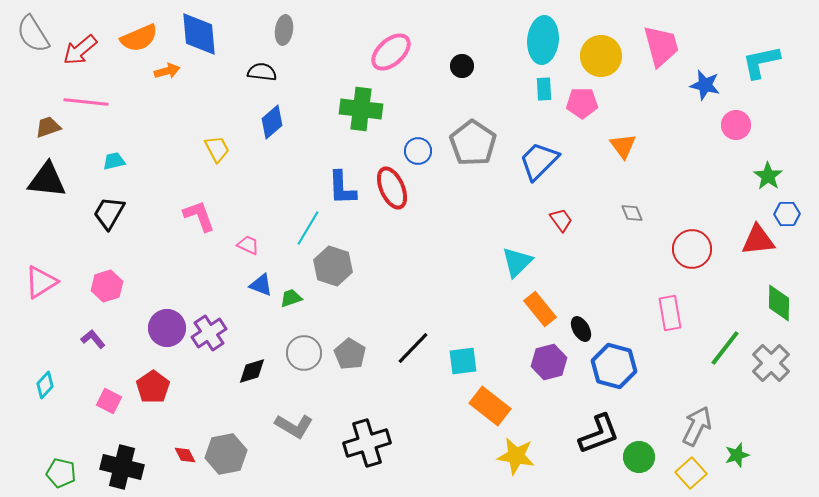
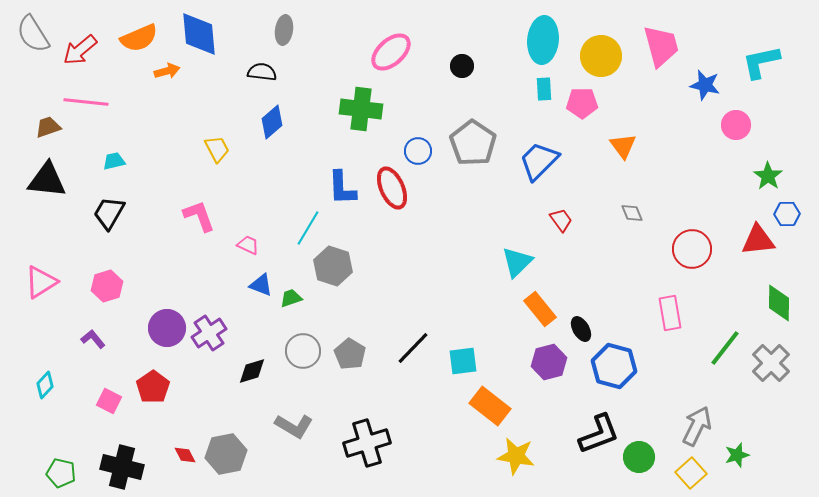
gray circle at (304, 353): moved 1 px left, 2 px up
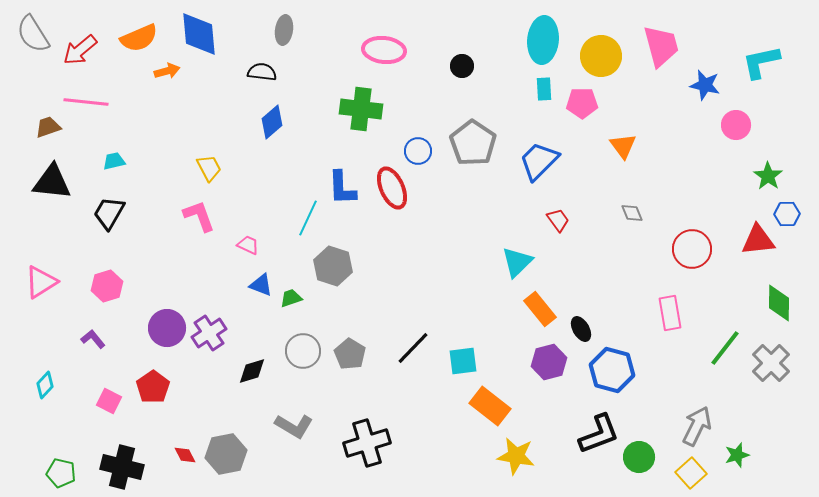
pink ellipse at (391, 52): moved 7 px left, 2 px up; rotated 48 degrees clockwise
yellow trapezoid at (217, 149): moved 8 px left, 19 px down
black triangle at (47, 180): moved 5 px right, 2 px down
red trapezoid at (561, 220): moved 3 px left
cyan line at (308, 228): moved 10 px up; rotated 6 degrees counterclockwise
blue hexagon at (614, 366): moved 2 px left, 4 px down
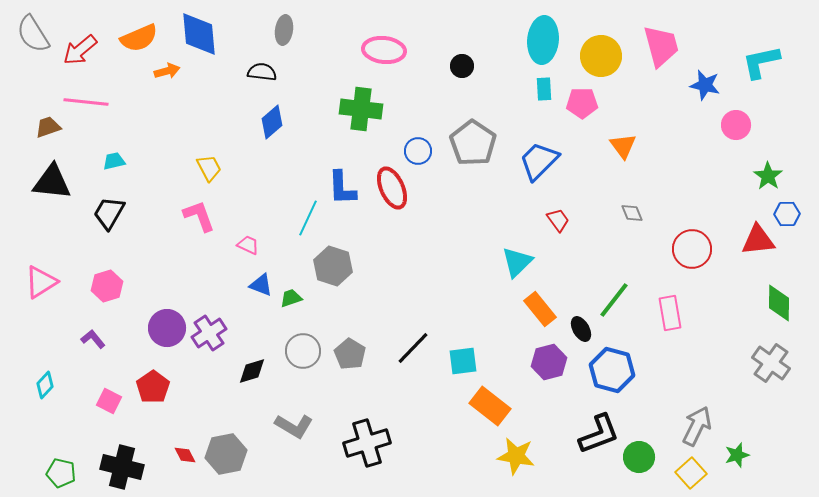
green line at (725, 348): moved 111 px left, 48 px up
gray cross at (771, 363): rotated 9 degrees counterclockwise
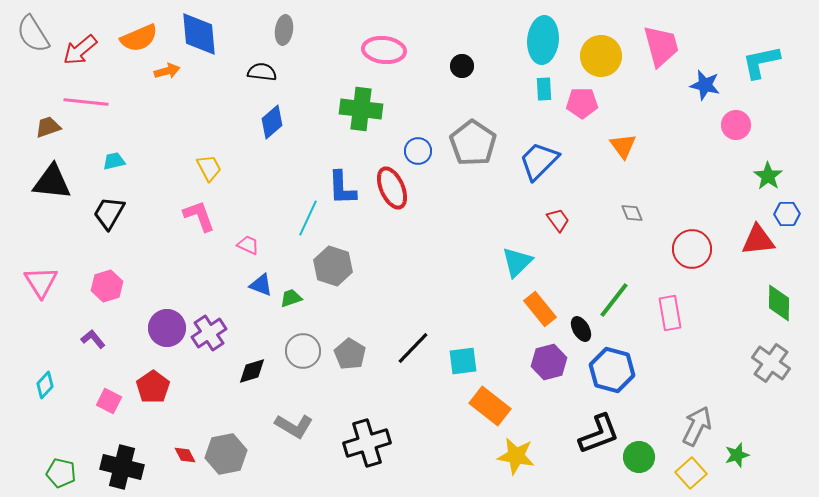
pink triangle at (41, 282): rotated 30 degrees counterclockwise
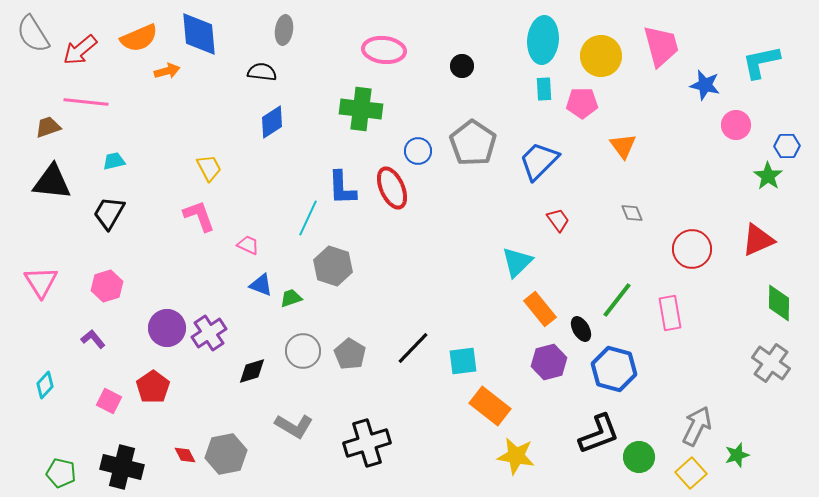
blue diamond at (272, 122): rotated 8 degrees clockwise
blue hexagon at (787, 214): moved 68 px up
red triangle at (758, 240): rotated 18 degrees counterclockwise
green line at (614, 300): moved 3 px right
blue hexagon at (612, 370): moved 2 px right, 1 px up
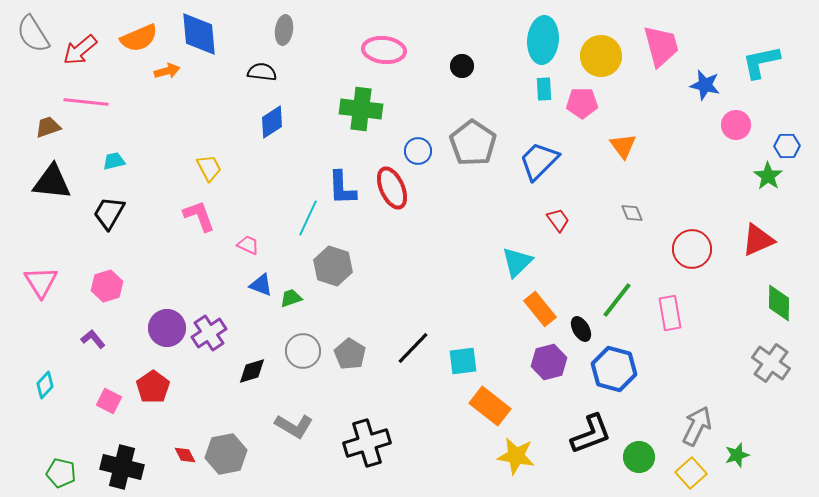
black L-shape at (599, 434): moved 8 px left
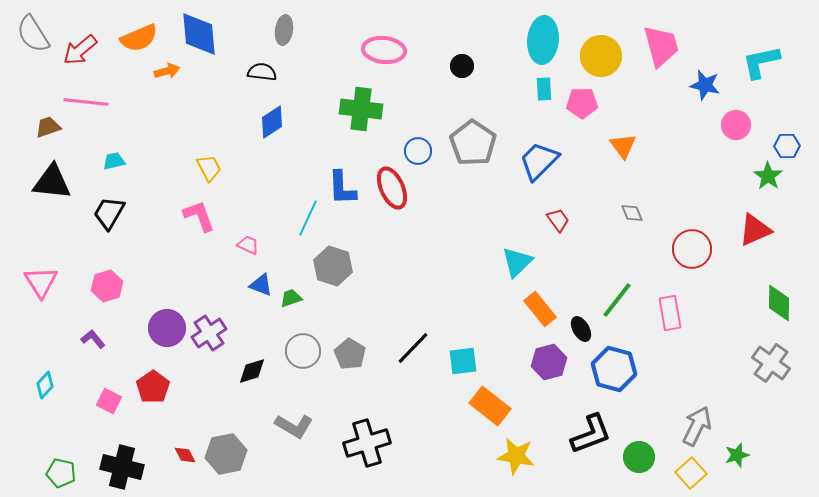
red triangle at (758, 240): moved 3 px left, 10 px up
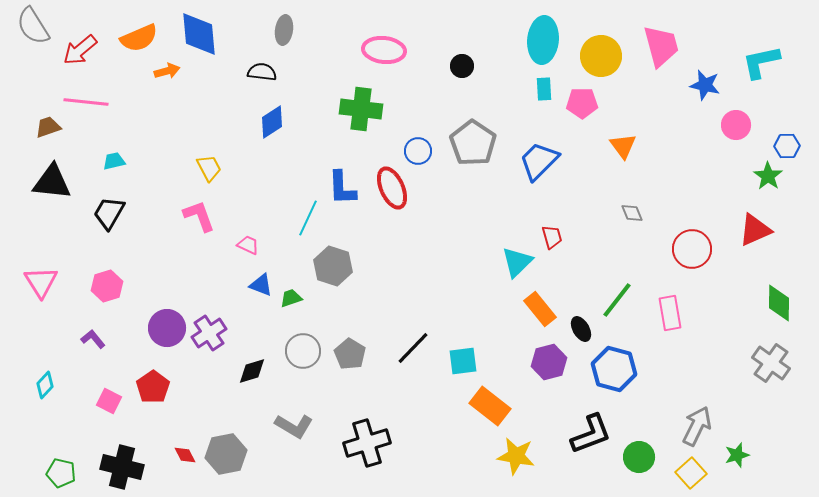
gray semicircle at (33, 34): moved 8 px up
red trapezoid at (558, 220): moved 6 px left, 17 px down; rotated 20 degrees clockwise
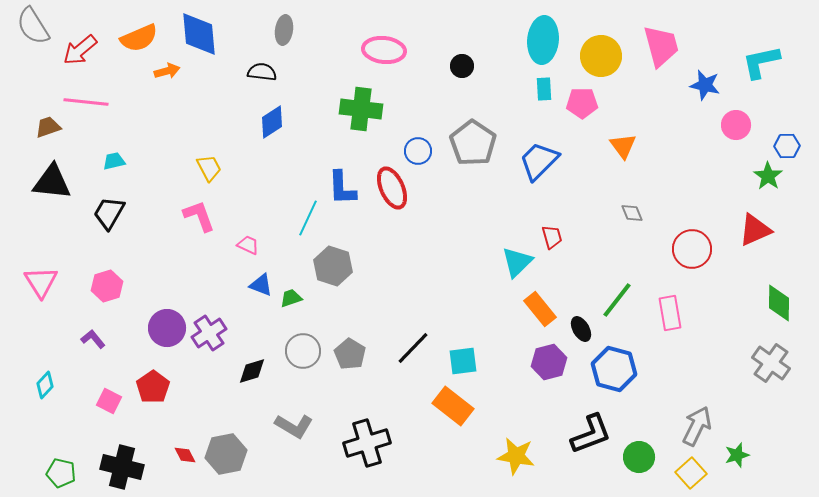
orange rectangle at (490, 406): moved 37 px left
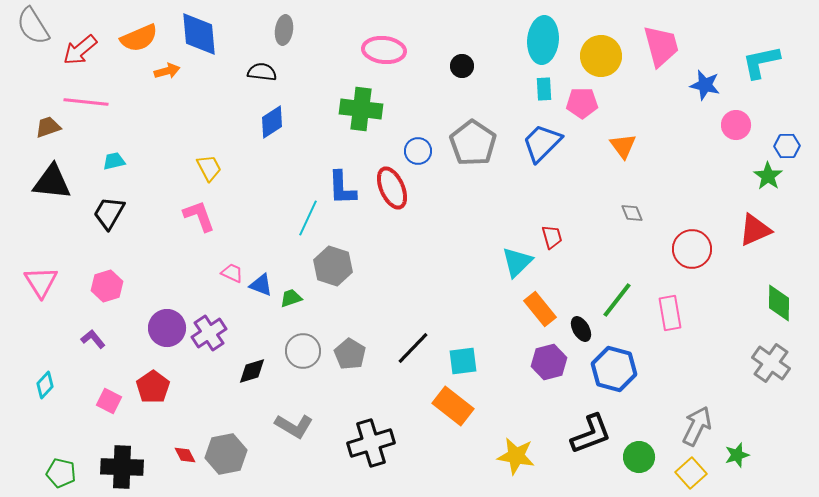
blue trapezoid at (539, 161): moved 3 px right, 18 px up
pink trapezoid at (248, 245): moved 16 px left, 28 px down
black cross at (367, 443): moved 4 px right
black cross at (122, 467): rotated 12 degrees counterclockwise
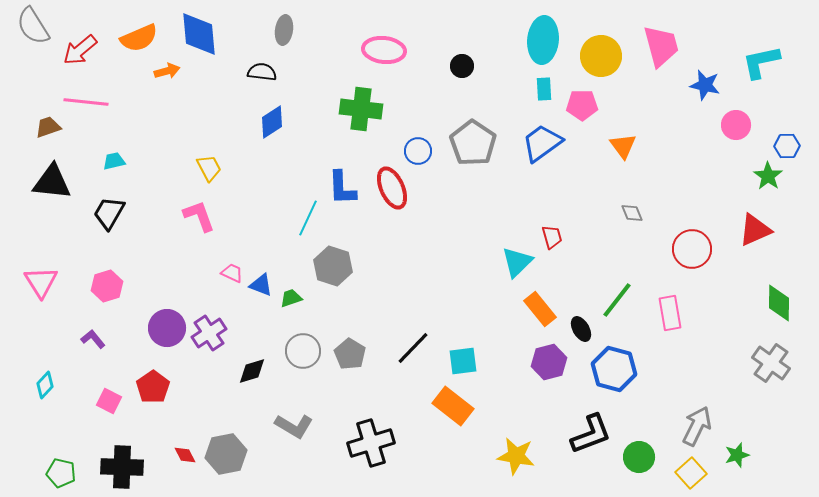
pink pentagon at (582, 103): moved 2 px down
blue trapezoid at (542, 143): rotated 9 degrees clockwise
